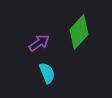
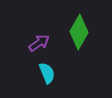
green diamond: rotated 12 degrees counterclockwise
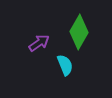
cyan semicircle: moved 18 px right, 8 px up
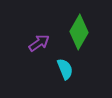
cyan semicircle: moved 4 px down
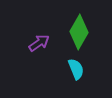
cyan semicircle: moved 11 px right
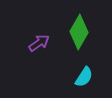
cyan semicircle: moved 8 px right, 8 px down; rotated 55 degrees clockwise
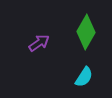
green diamond: moved 7 px right
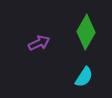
purple arrow: rotated 10 degrees clockwise
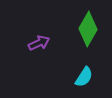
green diamond: moved 2 px right, 3 px up
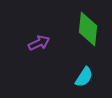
green diamond: rotated 24 degrees counterclockwise
